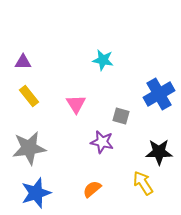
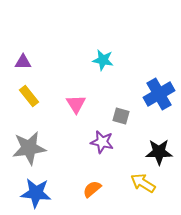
yellow arrow: rotated 25 degrees counterclockwise
blue star: rotated 24 degrees clockwise
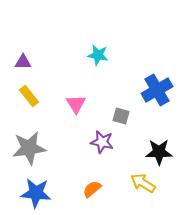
cyan star: moved 5 px left, 5 px up
blue cross: moved 2 px left, 4 px up
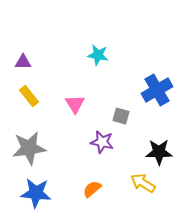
pink triangle: moved 1 px left
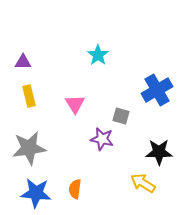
cyan star: rotated 25 degrees clockwise
yellow rectangle: rotated 25 degrees clockwise
purple star: moved 3 px up
orange semicircle: moved 17 px left; rotated 42 degrees counterclockwise
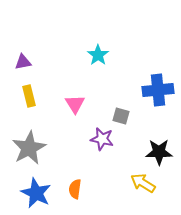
purple triangle: rotated 12 degrees counterclockwise
blue cross: moved 1 px right; rotated 24 degrees clockwise
gray star: rotated 20 degrees counterclockwise
blue star: rotated 20 degrees clockwise
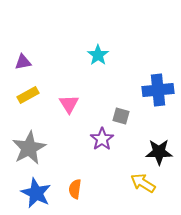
yellow rectangle: moved 1 px left, 1 px up; rotated 75 degrees clockwise
pink triangle: moved 6 px left
purple star: rotated 25 degrees clockwise
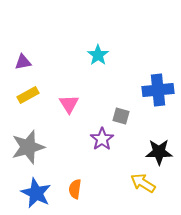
gray star: moved 1 px left, 1 px up; rotated 12 degrees clockwise
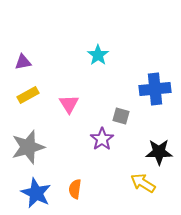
blue cross: moved 3 px left, 1 px up
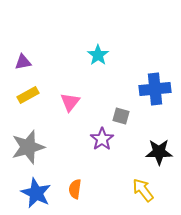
pink triangle: moved 1 px right, 2 px up; rotated 10 degrees clockwise
yellow arrow: moved 7 px down; rotated 20 degrees clockwise
